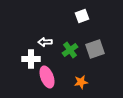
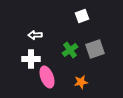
white arrow: moved 10 px left, 7 px up
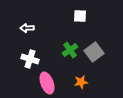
white square: moved 2 px left; rotated 24 degrees clockwise
white arrow: moved 8 px left, 7 px up
gray square: moved 1 px left, 3 px down; rotated 18 degrees counterclockwise
white cross: moved 1 px left; rotated 18 degrees clockwise
pink ellipse: moved 6 px down
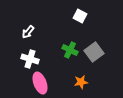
white square: rotated 24 degrees clockwise
white arrow: moved 1 px right, 4 px down; rotated 48 degrees counterclockwise
green cross: rotated 28 degrees counterclockwise
pink ellipse: moved 7 px left
